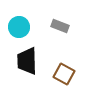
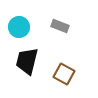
black trapezoid: rotated 16 degrees clockwise
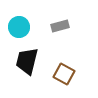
gray rectangle: rotated 36 degrees counterclockwise
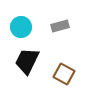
cyan circle: moved 2 px right
black trapezoid: rotated 12 degrees clockwise
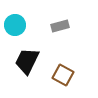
cyan circle: moved 6 px left, 2 px up
brown square: moved 1 px left, 1 px down
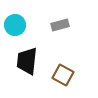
gray rectangle: moved 1 px up
black trapezoid: rotated 20 degrees counterclockwise
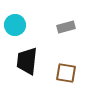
gray rectangle: moved 6 px right, 2 px down
brown square: moved 3 px right, 2 px up; rotated 20 degrees counterclockwise
